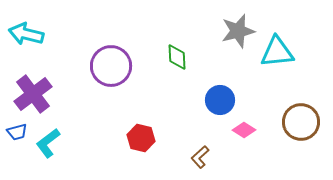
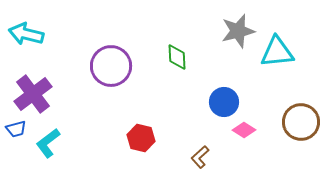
blue circle: moved 4 px right, 2 px down
blue trapezoid: moved 1 px left, 3 px up
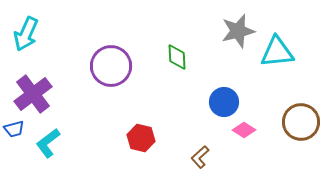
cyan arrow: rotated 80 degrees counterclockwise
blue trapezoid: moved 2 px left
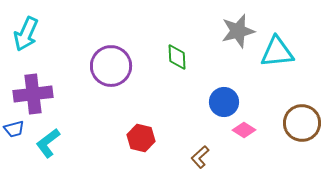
purple cross: rotated 30 degrees clockwise
brown circle: moved 1 px right, 1 px down
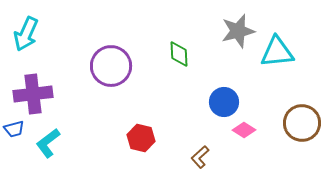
green diamond: moved 2 px right, 3 px up
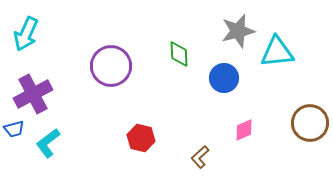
purple cross: rotated 21 degrees counterclockwise
blue circle: moved 24 px up
brown circle: moved 8 px right
pink diamond: rotated 55 degrees counterclockwise
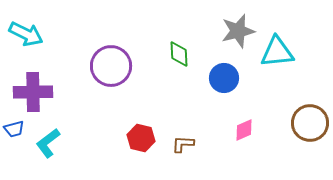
cyan arrow: rotated 88 degrees counterclockwise
purple cross: moved 2 px up; rotated 27 degrees clockwise
brown L-shape: moved 17 px left, 13 px up; rotated 45 degrees clockwise
